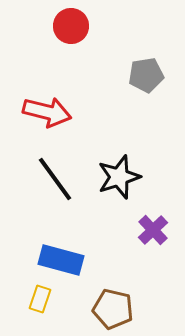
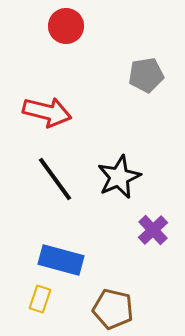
red circle: moved 5 px left
black star: rotated 6 degrees counterclockwise
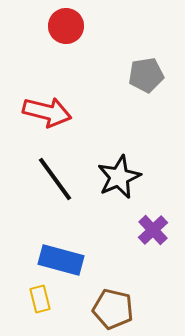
yellow rectangle: rotated 32 degrees counterclockwise
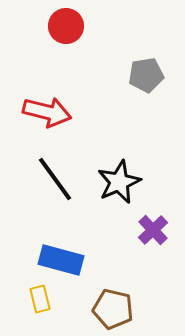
black star: moved 5 px down
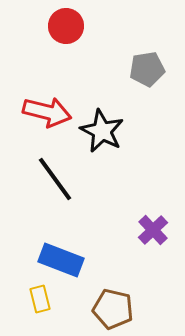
gray pentagon: moved 1 px right, 6 px up
black star: moved 17 px left, 51 px up; rotated 21 degrees counterclockwise
blue rectangle: rotated 6 degrees clockwise
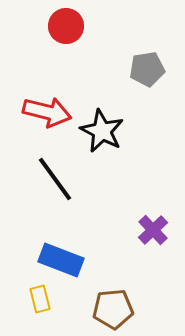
brown pentagon: rotated 18 degrees counterclockwise
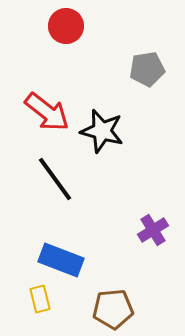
red arrow: rotated 24 degrees clockwise
black star: rotated 12 degrees counterclockwise
purple cross: rotated 12 degrees clockwise
